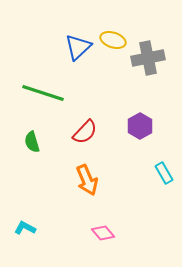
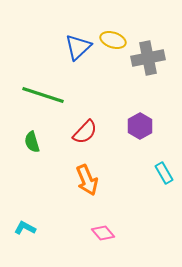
green line: moved 2 px down
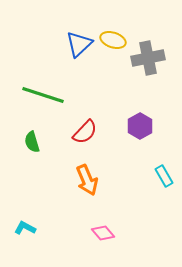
blue triangle: moved 1 px right, 3 px up
cyan rectangle: moved 3 px down
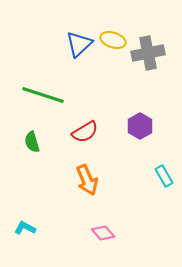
gray cross: moved 5 px up
red semicircle: rotated 16 degrees clockwise
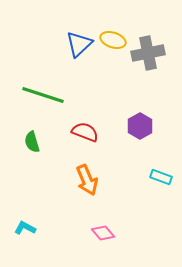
red semicircle: rotated 128 degrees counterclockwise
cyan rectangle: moved 3 px left, 1 px down; rotated 40 degrees counterclockwise
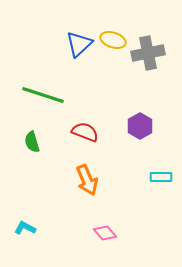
cyan rectangle: rotated 20 degrees counterclockwise
pink diamond: moved 2 px right
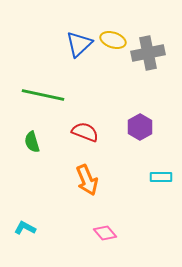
green line: rotated 6 degrees counterclockwise
purple hexagon: moved 1 px down
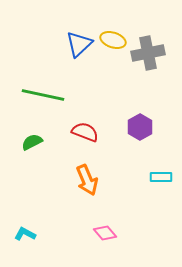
green semicircle: rotated 80 degrees clockwise
cyan L-shape: moved 6 px down
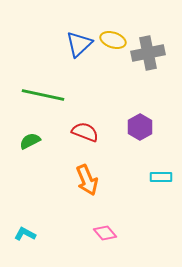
green semicircle: moved 2 px left, 1 px up
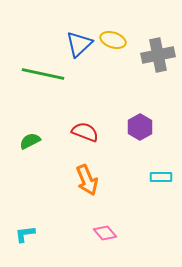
gray cross: moved 10 px right, 2 px down
green line: moved 21 px up
cyan L-shape: rotated 35 degrees counterclockwise
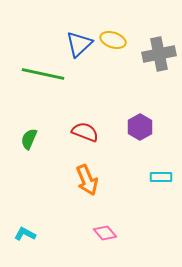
gray cross: moved 1 px right, 1 px up
green semicircle: moved 1 px left, 2 px up; rotated 40 degrees counterclockwise
cyan L-shape: rotated 35 degrees clockwise
